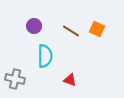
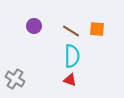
orange square: rotated 21 degrees counterclockwise
cyan semicircle: moved 27 px right
gray cross: rotated 18 degrees clockwise
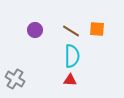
purple circle: moved 1 px right, 4 px down
red triangle: rotated 16 degrees counterclockwise
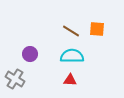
purple circle: moved 5 px left, 24 px down
cyan semicircle: rotated 90 degrees counterclockwise
